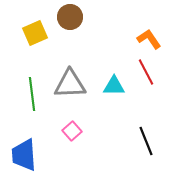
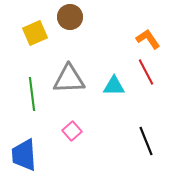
orange L-shape: moved 1 px left
gray triangle: moved 1 px left, 5 px up
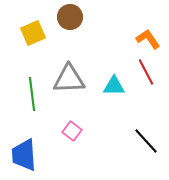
yellow square: moved 2 px left
pink square: rotated 12 degrees counterclockwise
black line: rotated 20 degrees counterclockwise
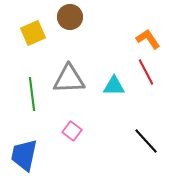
blue trapezoid: rotated 16 degrees clockwise
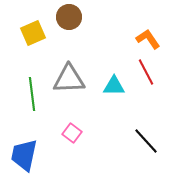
brown circle: moved 1 px left
pink square: moved 2 px down
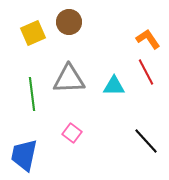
brown circle: moved 5 px down
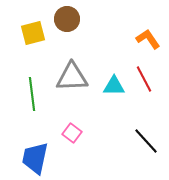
brown circle: moved 2 px left, 3 px up
yellow square: rotated 10 degrees clockwise
red line: moved 2 px left, 7 px down
gray triangle: moved 3 px right, 2 px up
blue trapezoid: moved 11 px right, 3 px down
